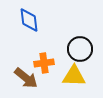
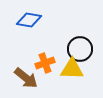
blue diamond: rotated 75 degrees counterclockwise
orange cross: moved 1 px right; rotated 12 degrees counterclockwise
yellow triangle: moved 2 px left, 7 px up
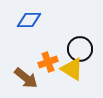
blue diamond: rotated 10 degrees counterclockwise
orange cross: moved 3 px right, 1 px up
yellow triangle: rotated 30 degrees clockwise
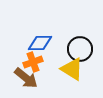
blue diamond: moved 11 px right, 23 px down
orange cross: moved 15 px left
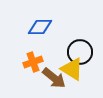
blue diamond: moved 16 px up
black circle: moved 3 px down
brown arrow: moved 28 px right
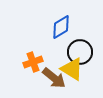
blue diamond: moved 21 px right; rotated 30 degrees counterclockwise
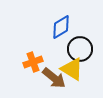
black circle: moved 3 px up
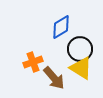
yellow triangle: moved 9 px right, 1 px up
brown arrow: rotated 10 degrees clockwise
